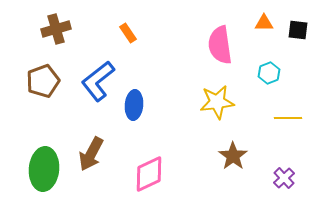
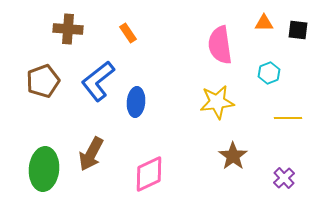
brown cross: moved 12 px right; rotated 20 degrees clockwise
blue ellipse: moved 2 px right, 3 px up
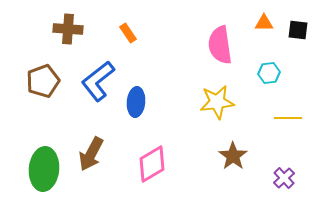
cyan hexagon: rotated 15 degrees clockwise
pink diamond: moved 3 px right, 10 px up; rotated 6 degrees counterclockwise
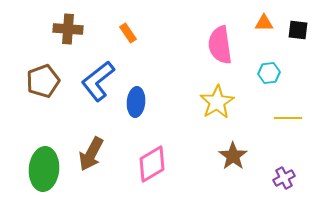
yellow star: rotated 24 degrees counterclockwise
purple cross: rotated 15 degrees clockwise
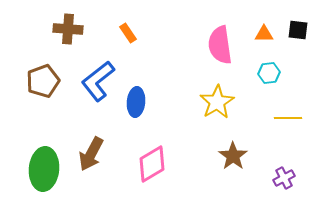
orange triangle: moved 11 px down
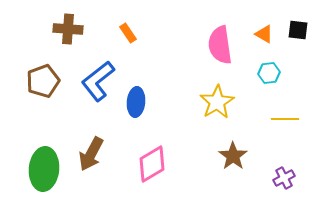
orange triangle: rotated 30 degrees clockwise
yellow line: moved 3 px left, 1 px down
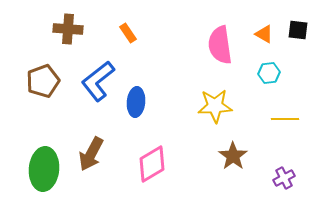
yellow star: moved 2 px left, 4 px down; rotated 28 degrees clockwise
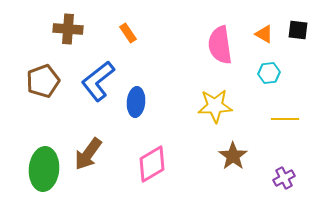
brown arrow: moved 3 px left; rotated 8 degrees clockwise
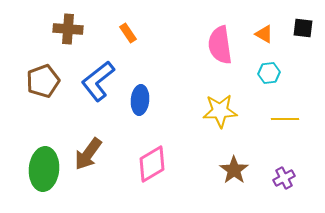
black square: moved 5 px right, 2 px up
blue ellipse: moved 4 px right, 2 px up
yellow star: moved 5 px right, 5 px down
brown star: moved 1 px right, 14 px down
